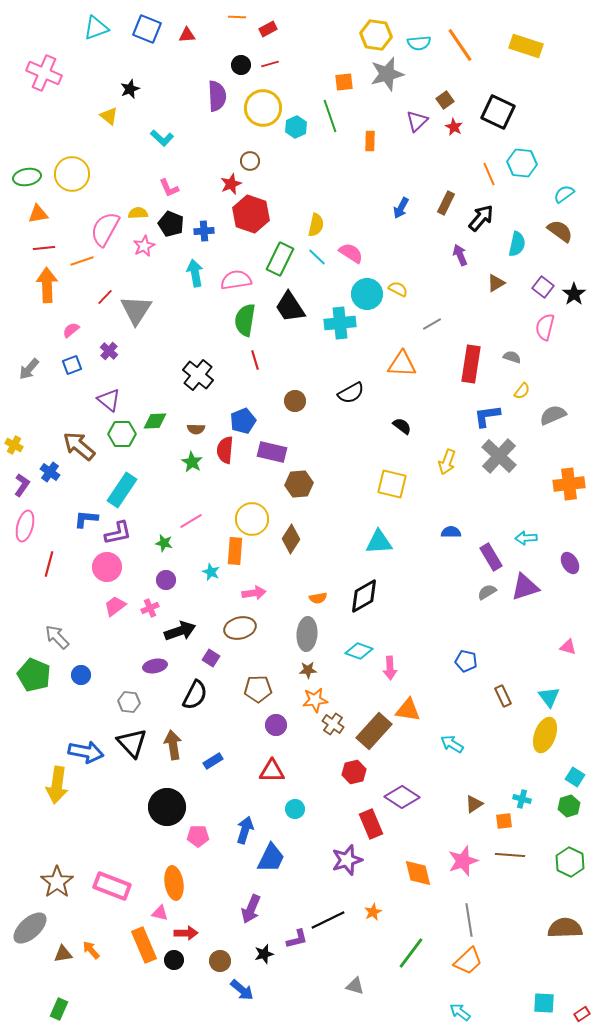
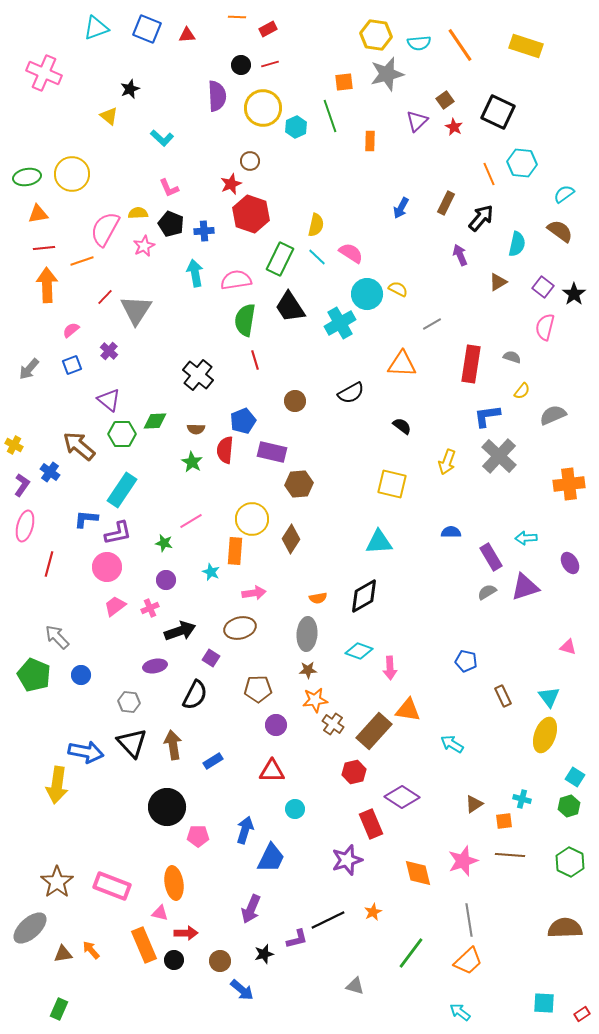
brown triangle at (496, 283): moved 2 px right, 1 px up
cyan cross at (340, 323): rotated 24 degrees counterclockwise
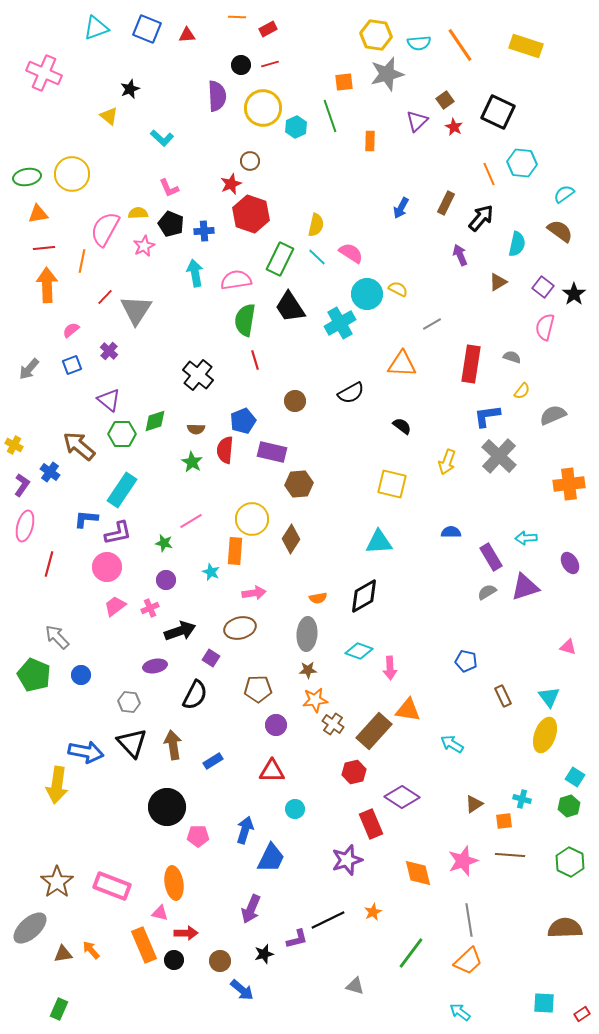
orange line at (82, 261): rotated 60 degrees counterclockwise
green diamond at (155, 421): rotated 15 degrees counterclockwise
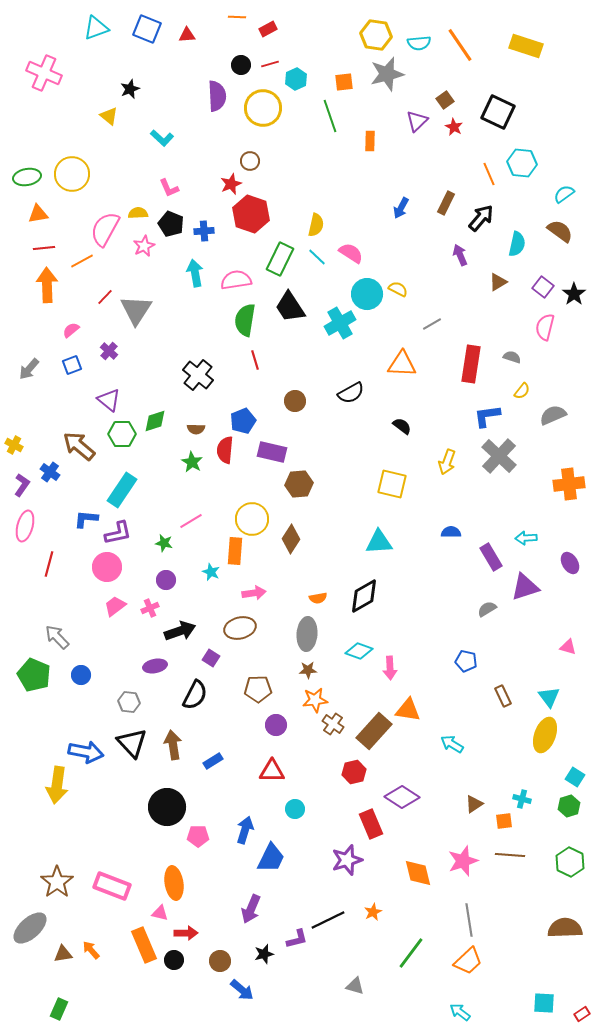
cyan hexagon at (296, 127): moved 48 px up
orange line at (82, 261): rotated 50 degrees clockwise
gray semicircle at (487, 592): moved 17 px down
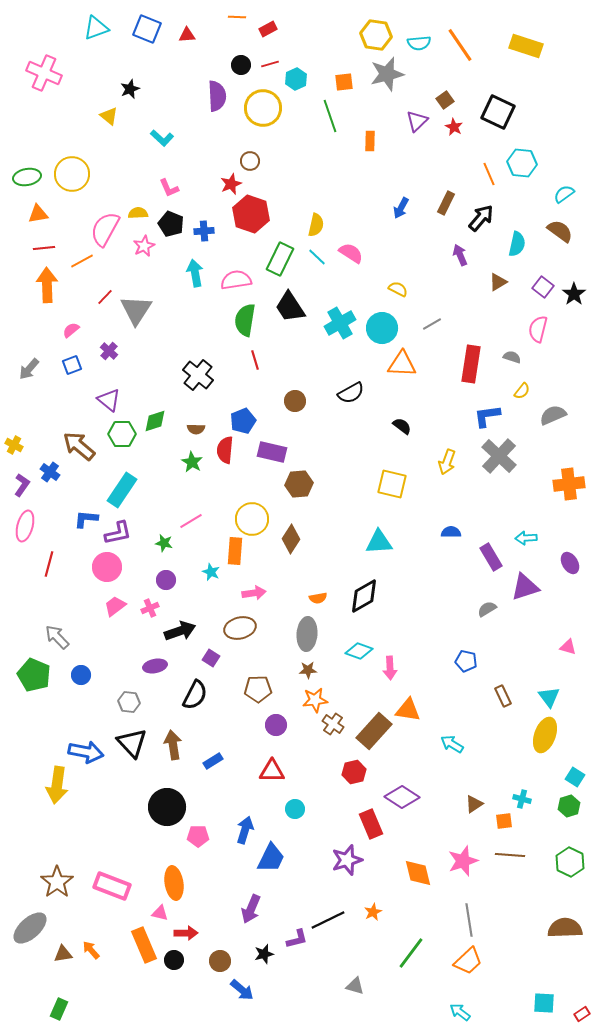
cyan circle at (367, 294): moved 15 px right, 34 px down
pink semicircle at (545, 327): moved 7 px left, 2 px down
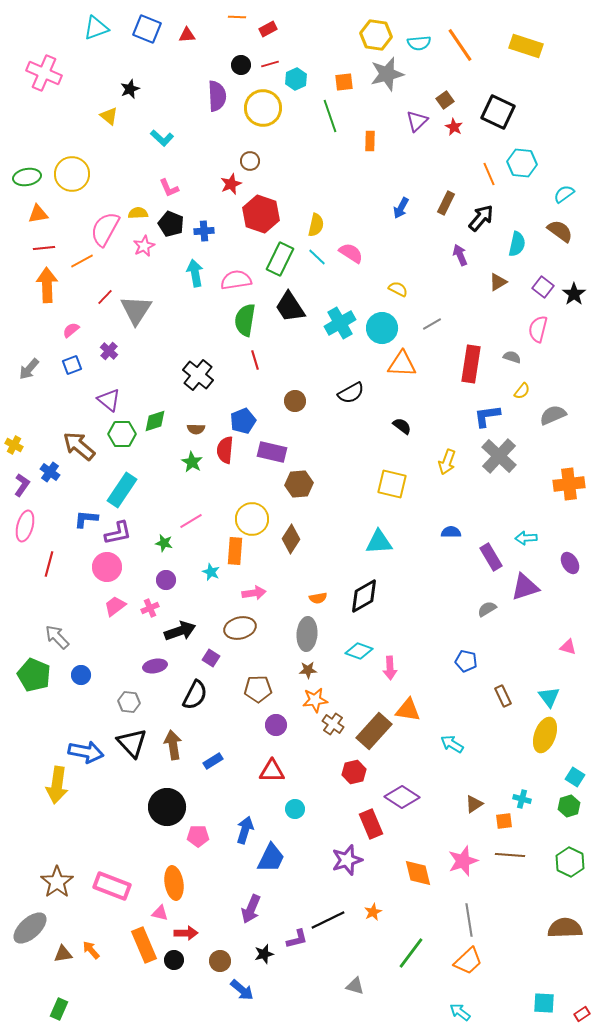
red hexagon at (251, 214): moved 10 px right
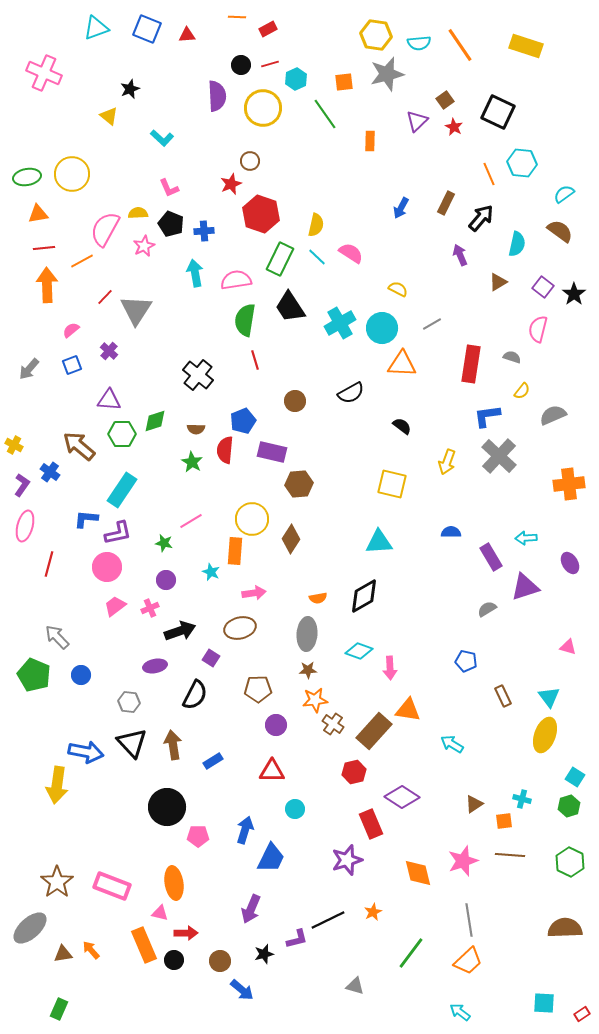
green line at (330, 116): moved 5 px left, 2 px up; rotated 16 degrees counterclockwise
purple triangle at (109, 400): rotated 35 degrees counterclockwise
